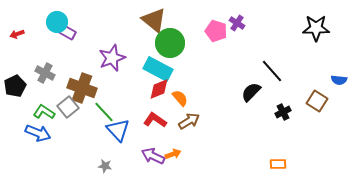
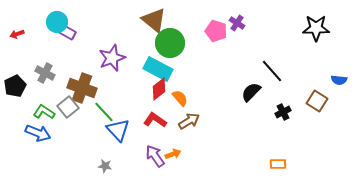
red diamond: rotated 15 degrees counterclockwise
purple arrow: moved 2 px right; rotated 30 degrees clockwise
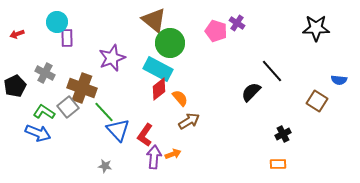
purple rectangle: moved 6 px down; rotated 60 degrees clockwise
black cross: moved 22 px down
red L-shape: moved 10 px left, 15 px down; rotated 90 degrees counterclockwise
purple arrow: moved 1 px left, 1 px down; rotated 40 degrees clockwise
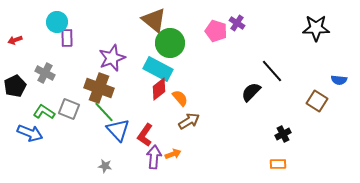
red arrow: moved 2 px left, 6 px down
brown cross: moved 17 px right
gray square: moved 1 px right, 2 px down; rotated 30 degrees counterclockwise
blue arrow: moved 8 px left
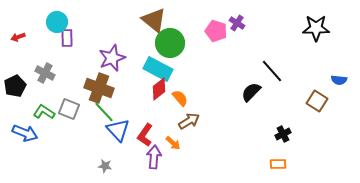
red arrow: moved 3 px right, 3 px up
blue arrow: moved 5 px left
orange arrow: moved 11 px up; rotated 63 degrees clockwise
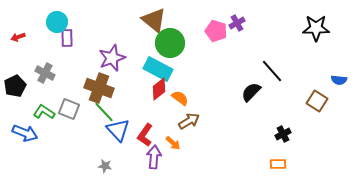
purple cross: rotated 28 degrees clockwise
orange semicircle: rotated 12 degrees counterclockwise
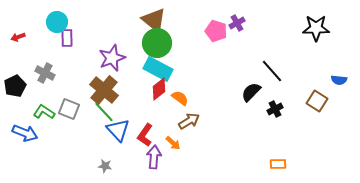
green circle: moved 13 px left
brown cross: moved 5 px right, 2 px down; rotated 20 degrees clockwise
black cross: moved 8 px left, 25 px up
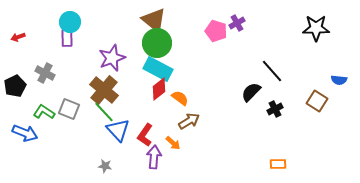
cyan circle: moved 13 px right
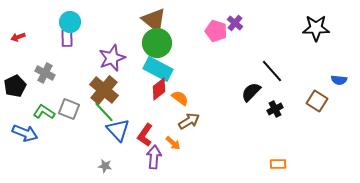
purple cross: moved 2 px left; rotated 21 degrees counterclockwise
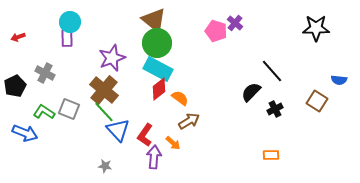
orange rectangle: moved 7 px left, 9 px up
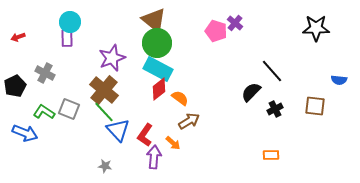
brown square: moved 2 px left, 5 px down; rotated 25 degrees counterclockwise
